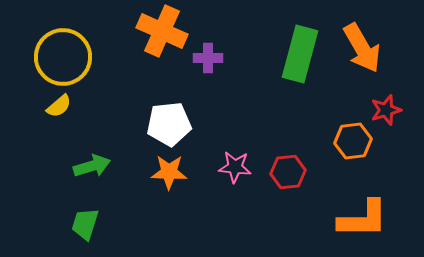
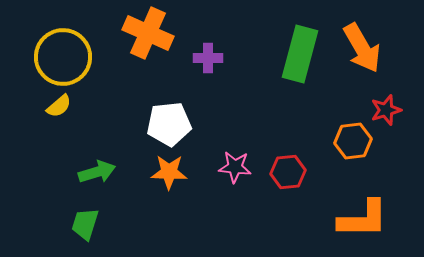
orange cross: moved 14 px left, 2 px down
green arrow: moved 5 px right, 6 px down
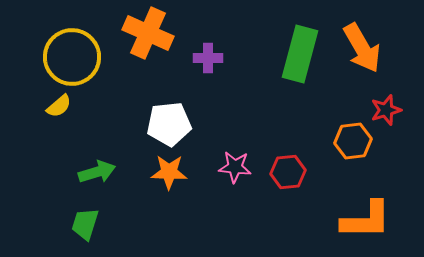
yellow circle: moved 9 px right
orange L-shape: moved 3 px right, 1 px down
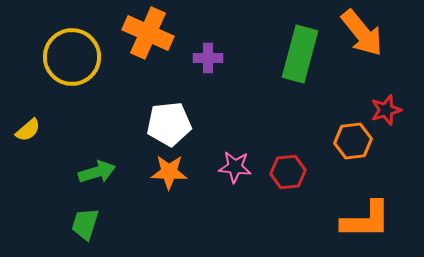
orange arrow: moved 15 px up; rotated 9 degrees counterclockwise
yellow semicircle: moved 31 px left, 24 px down
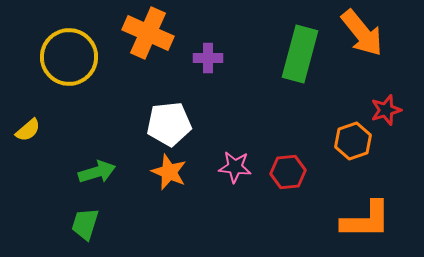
yellow circle: moved 3 px left
orange hexagon: rotated 12 degrees counterclockwise
orange star: rotated 21 degrees clockwise
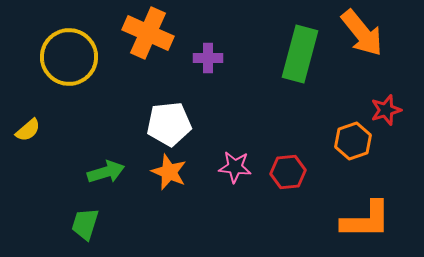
green arrow: moved 9 px right
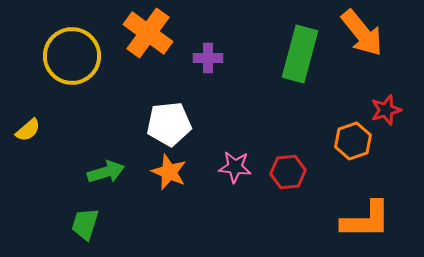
orange cross: rotated 12 degrees clockwise
yellow circle: moved 3 px right, 1 px up
